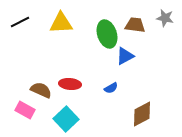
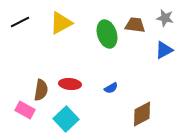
yellow triangle: rotated 25 degrees counterclockwise
blue triangle: moved 39 px right, 6 px up
brown semicircle: rotated 75 degrees clockwise
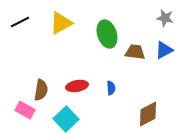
brown trapezoid: moved 27 px down
red ellipse: moved 7 px right, 2 px down; rotated 15 degrees counterclockwise
blue semicircle: rotated 64 degrees counterclockwise
brown diamond: moved 6 px right
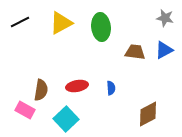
green ellipse: moved 6 px left, 7 px up; rotated 12 degrees clockwise
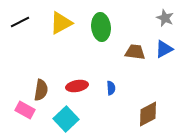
gray star: rotated 12 degrees clockwise
blue triangle: moved 1 px up
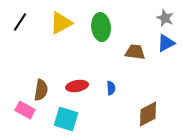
black line: rotated 30 degrees counterclockwise
blue triangle: moved 2 px right, 6 px up
cyan square: rotated 30 degrees counterclockwise
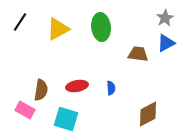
gray star: rotated 18 degrees clockwise
yellow triangle: moved 3 px left, 6 px down
brown trapezoid: moved 3 px right, 2 px down
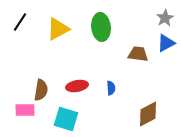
pink rectangle: rotated 30 degrees counterclockwise
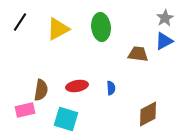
blue triangle: moved 2 px left, 2 px up
pink rectangle: rotated 12 degrees counterclockwise
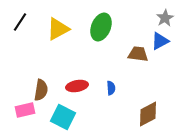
green ellipse: rotated 28 degrees clockwise
blue triangle: moved 4 px left
cyan square: moved 3 px left, 2 px up; rotated 10 degrees clockwise
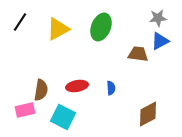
gray star: moved 7 px left; rotated 24 degrees clockwise
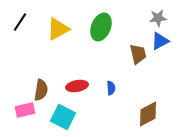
brown trapezoid: rotated 70 degrees clockwise
